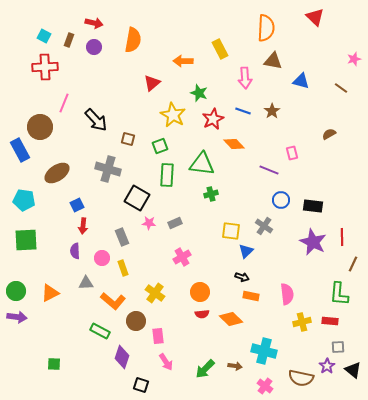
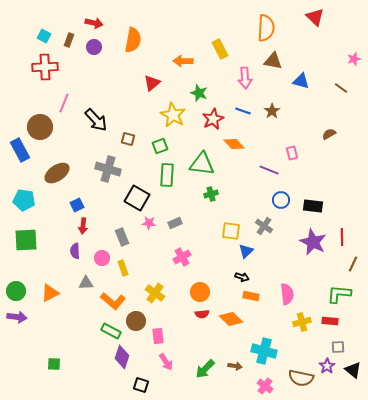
green L-shape at (339, 294): rotated 90 degrees clockwise
green rectangle at (100, 331): moved 11 px right
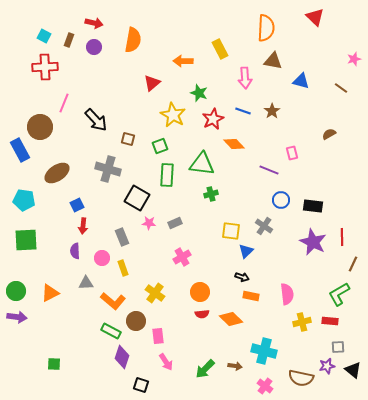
green L-shape at (339, 294): rotated 35 degrees counterclockwise
purple star at (327, 366): rotated 21 degrees clockwise
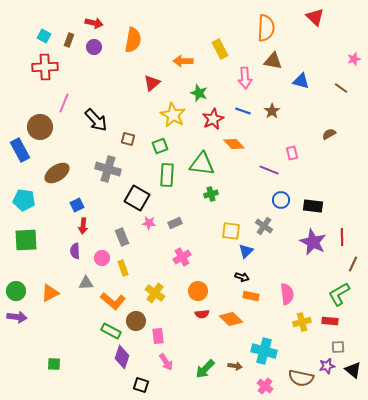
orange circle at (200, 292): moved 2 px left, 1 px up
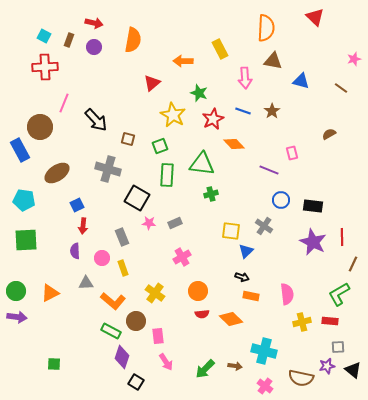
black square at (141, 385): moved 5 px left, 3 px up; rotated 14 degrees clockwise
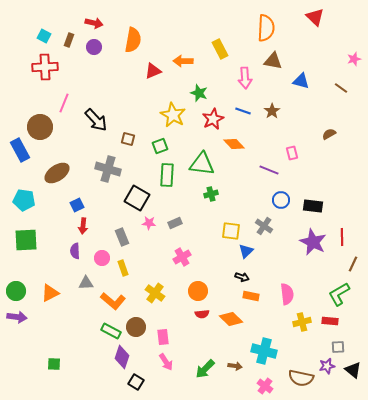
red triangle at (152, 83): moved 1 px right, 12 px up; rotated 18 degrees clockwise
brown circle at (136, 321): moved 6 px down
pink rectangle at (158, 336): moved 5 px right, 1 px down
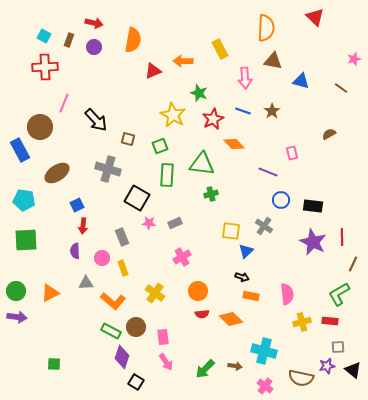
purple line at (269, 170): moved 1 px left, 2 px down
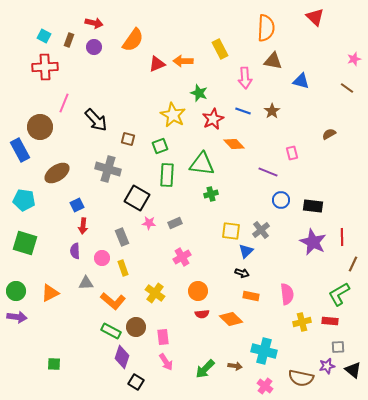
orange semicircle at (133, 40): rotated 25 degrees clockwise
red triangle at (153, 71): moved 4 px right, 7 px up
brown line at (341, 88): moved 6 px right
gray cross at (264, 226): moved 3 px left, 4 px down; rotated 18 degrees clockwise
green square at (26, 240): moved 1 px left, 3 px down; rotated 20 degrees clockwise
black arrow at (242, 277): moved 4 px up
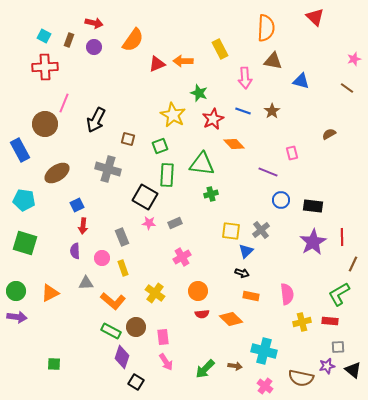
black arrow at (96, 120): rotated 70 degrees clockwise
brown circle at (40, 127): moved 5 px right, 3 px up
black square at (137, 198): moved 8 px right, 1 px up
purple star at (313, 242): rotated 16 degrees clockwise
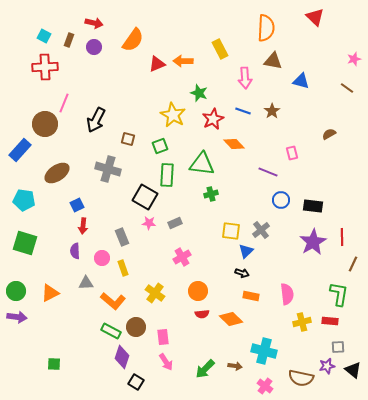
blue rectangle at (20, 150): rotated 70 degrees clockwise
green L-shape at (339, 294): rotated 130 degrees clockwise
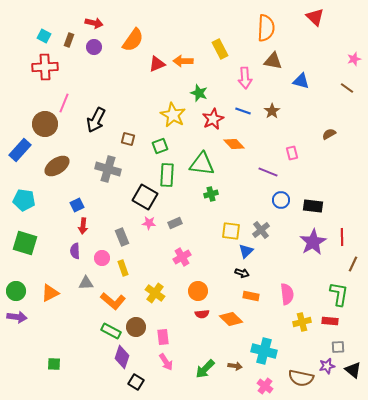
brown ellipse at (57, 173): moved 7 px up
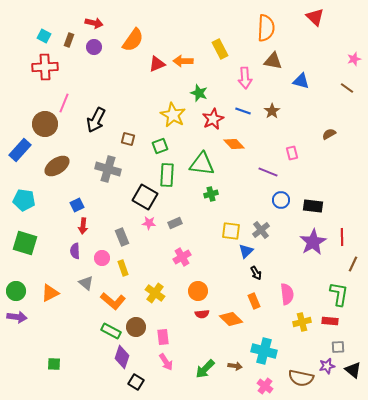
black arrow at (242, 273): moved 14 px right; rotated 40 degrees clockwise
gray triangle at (86, 283): rotated 42 degrees clockwise
orange rectangle at (251, 296): moved 3 px right, 5 px down; rotated 56 degrees clockwise
